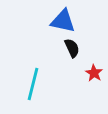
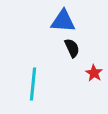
blue triangle: rotated 8 degrees counterclockwise
cyan line: rotated 8 degrees counterclockwise
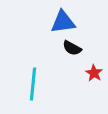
blue triangle: moved 1 px down; rotated 12 degrees counterclockwise
black semicircle: rotated 144 degrees clockwise
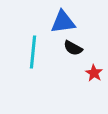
black semicircle: moved 1 px right
cyan line: moved 32 px up
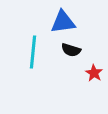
black semicircle: moved 2 px left, 2 px down; rotated 12 degrees counterclockwise
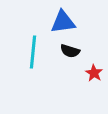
black semicircle: moved 1 px left, 1 px down
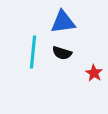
black semicircle: moved 8 px left, 2 px down
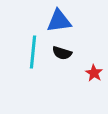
blue triangle: moved 4 px left, 1 px up
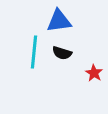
cyan line: moved 1 px right
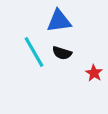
cyan line: rotated 36 degrees counterclockwise
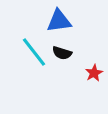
cyan line: rotated 8 degrees counterclockwise
red star: rotated 12 degrees clockwise
